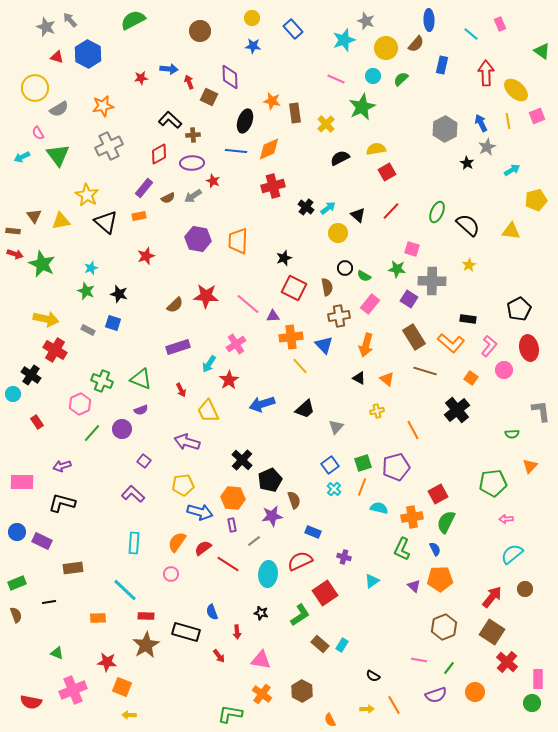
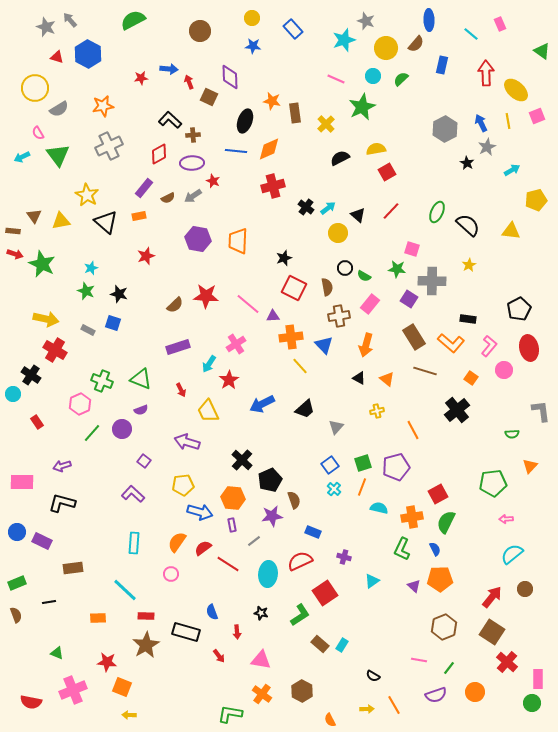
blue arrow at (262, 404): rotated 10 degrees counterclockwise
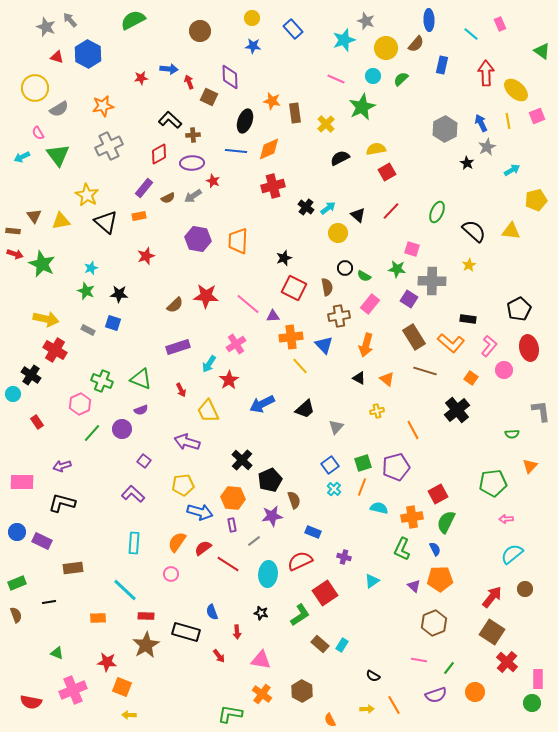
black semicircle at (468, 225): moved 6 px right, 6 px down
black star at (119, 294): rotated 12 degrees counterclockwise
brown hexagon at (444, 627): moved 10 px left, 4 px up
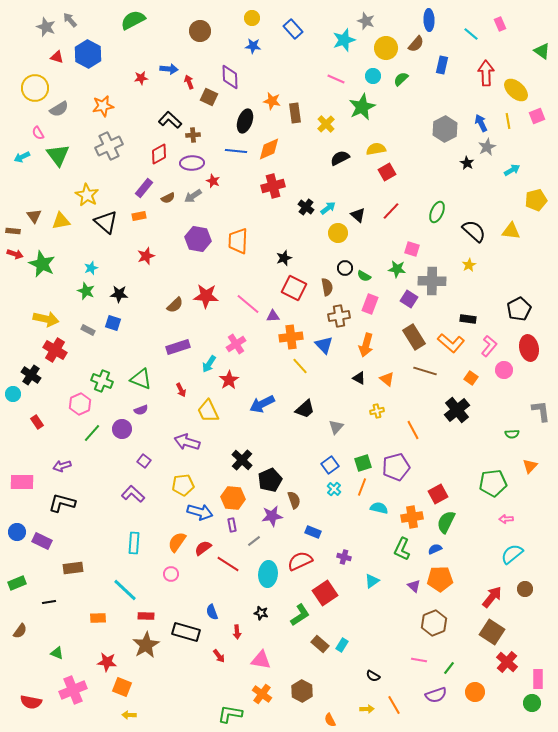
pink rectangle at (370, 304): rotated 18 degrees counterclockwise
blue semicircle at (435, 549): rotated 88 degrees counterclockwise
brown semicircle at (16, 615): moved 4 px right, 16 px down; rotated 56 degrees clockwise
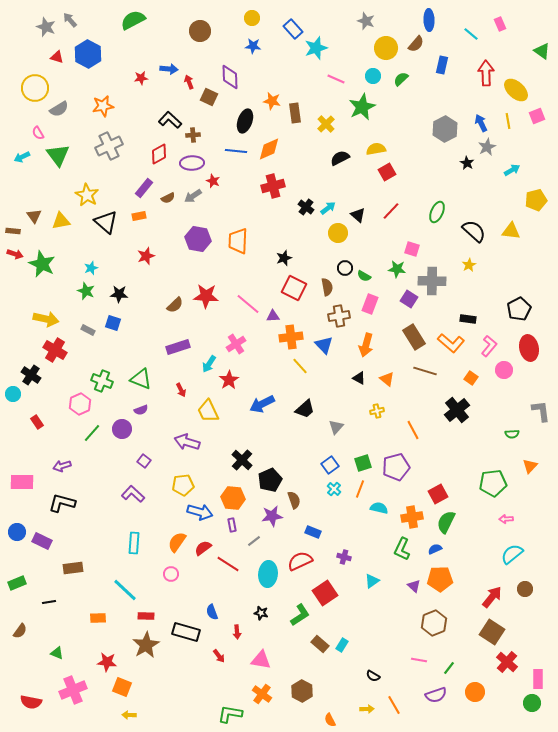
cyan star at (344, 40): moved 28 px left, 8 px down
orange line at (362, 487): moved 2 px left, 2 px down
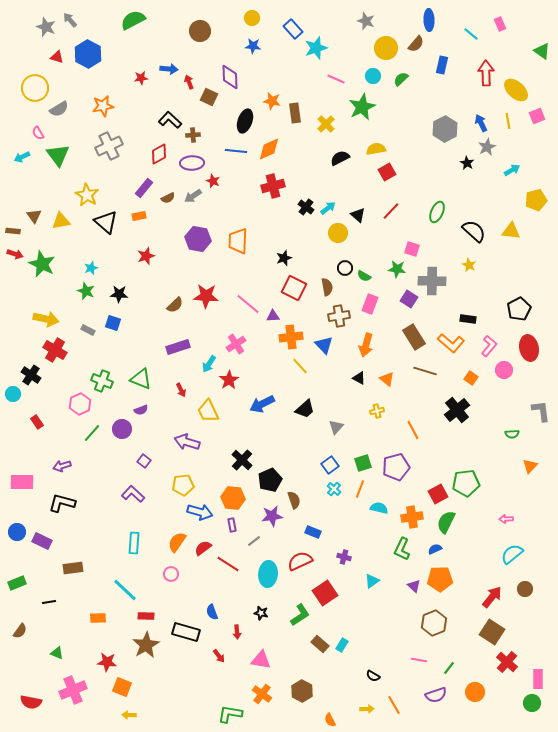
yellow star at (469, 265): rotated 16 degrees counterclockwise
green pentagon at (493, 483): moved 27 px left
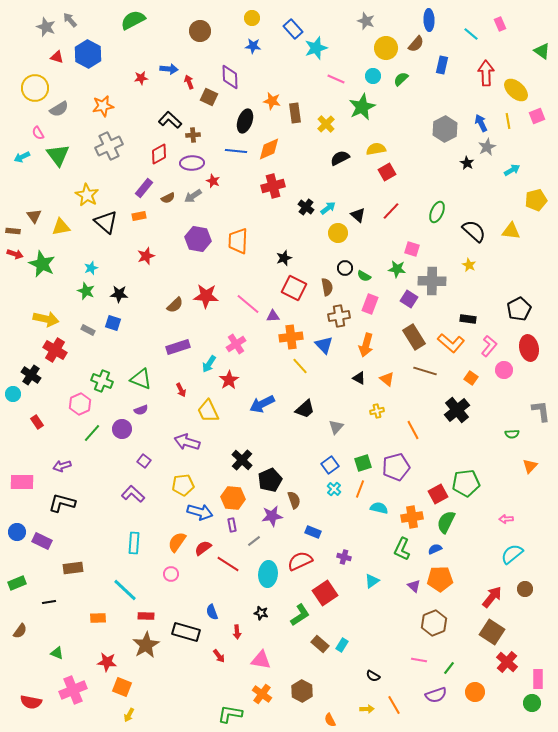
yellow triangle at (61, 221): moved 6 px down
yellow arrow at (129, 715): rotated 64 degrees counterclockwise
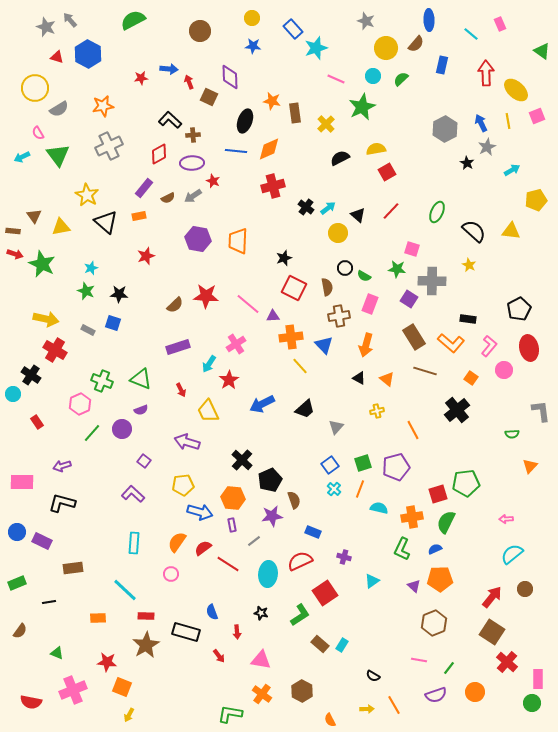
red square at (438, 494): rotated 12 degrees clockwise
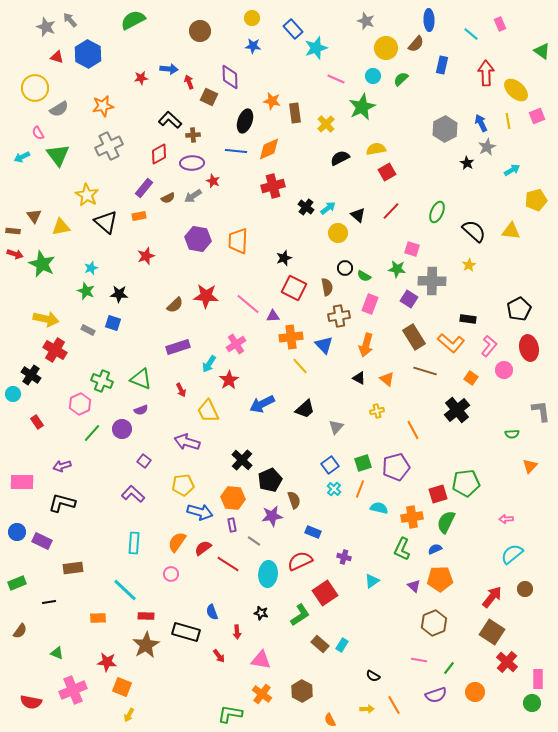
yellow star at (469, 265): rotated 16 degrees clockwise
gray line at (254, 541): rotated 72 degrees clockwise
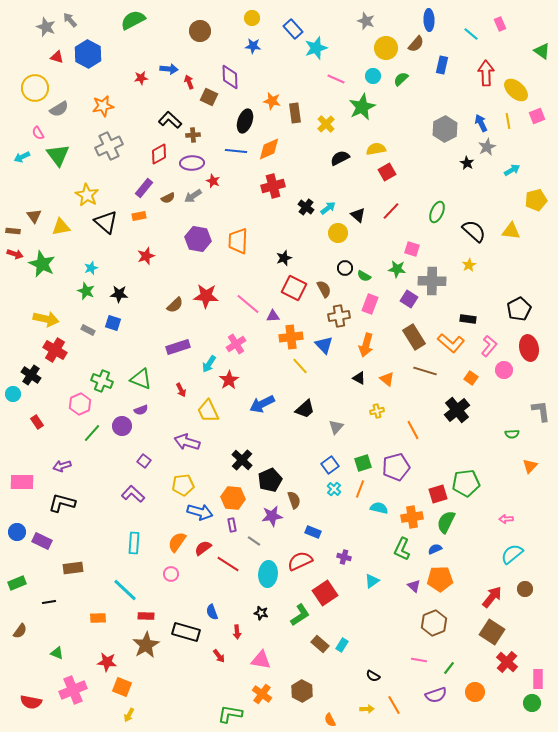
brown semicircle at (327, 287): moved 3 px left, 2 px down; rotated 18 degrees counterclockwise
purple circle at (122, 429): moved 3 px up
